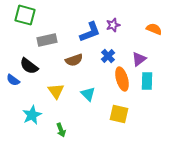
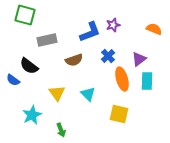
yellow triangle: moved 1 px right, 2 px down
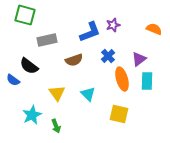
green arrow: moved 5 px left, 4 px up
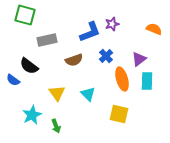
purple star: moved 1 px left, 1 px up
blue cross: moved 2 px left
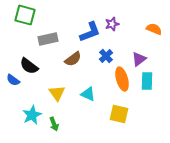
gray rectangle: moved 1 px right, 1 px up
brown semicircle: moved 1 px left, 1 px up; rotated 18 degrees counterclockwise
cyan triangle: rotated 21 degrees counterclockwise
green arrow: moved 2 px left, 2 px up
